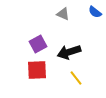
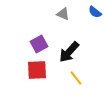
purple square: moved 1 px right
black arrow: rotated 30 degrees counterclockwise
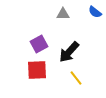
gray triangle: rotated 24 degrees counterclockwise
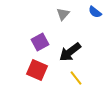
gray triangle: rotated 48 degrees counterclockwise
purple square: moved 1 px right, 2 px up
black arrow: moved 1 px right; rotated 10 degrees clockwise
red square: rotated 25 degrees clockwise
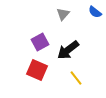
black arrow: moved 2 px left, 2 px up
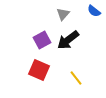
blue semicircle: moved 1 px left, 1 px up
purple square: moved 2 px right, 2 px up
black arrow: moved 10 px up
red square: moved 2 px right
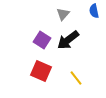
blue semicircle: rotated 40 degrees clockwise
purple square: rotated 30 degrees counterclockwise
red square: moved 2 px right, 1 px down
